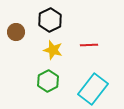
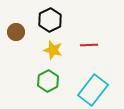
cyan rectangle: moved 1 px down
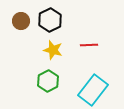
brown circle: moved 5 px right, 11 px up
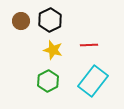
cyan rectangle: moved 9 px up
